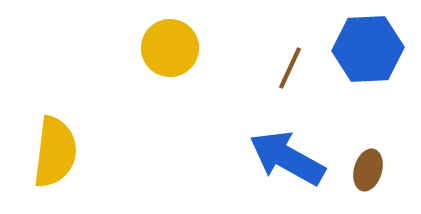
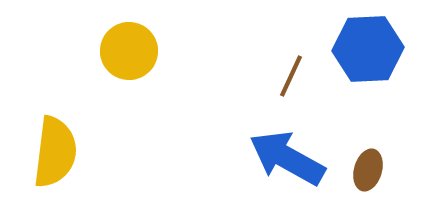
yellow circle: moved 41 px left, 3 px down
brown line: moved 1 px right, 8 px down
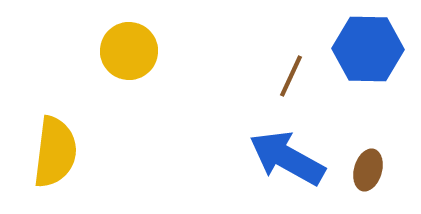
blue hexagon: rotated 4 degrees clockwise
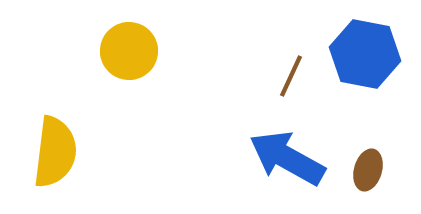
blue hexagon: moved 3 px left, 5 px down; rotated 10 degrees clockwise
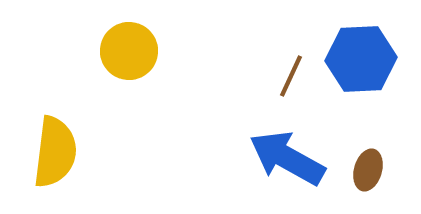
blue hexagon: moved 4 px left, 5 px down; rotated 14 degrees counterclockwise
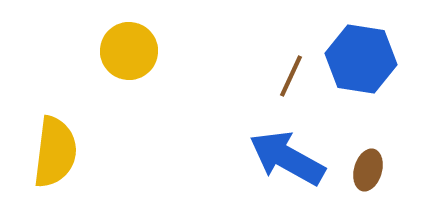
blue hexagon: rotated 12 degrees clockwise
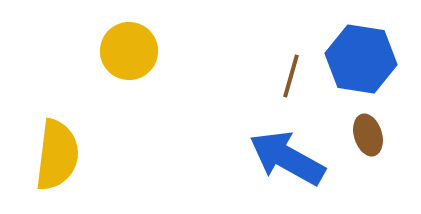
brown line: rotated 9 degrees counterclockwise
yellow semicircle: moved 2 px right, 3 px down
brown ellipse: moved 35 px up; rotated 33 degrees counterclockwise
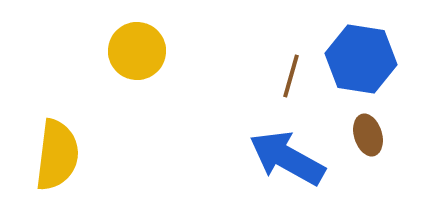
yellow circle: moved 8 px right
